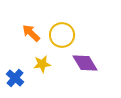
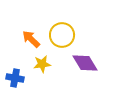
orange arrow: moved 6 px down
blue cross: rotated 30 degrees counterclockwise
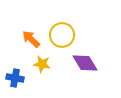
yellow star: rotated 18 degrees clockwise
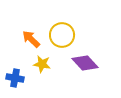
purple diamond: rotated 12 degrees counterclockwise
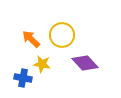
blue cross: moved 8 px right
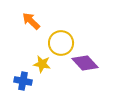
yellow circle: moved 1 px left, 8 px down
orange arrow: moved 18 px up
blue cross: moved 3 px down
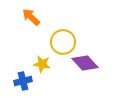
orange arrow: moved 4 px up
yellow circle: moved 2 px right, 1 px up
blue cross: rotated 24 degrees counterclockwise
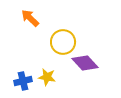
orange arrow: moved 1 px left, 1 px down
yellow star: moved 5 px right, 13 px down
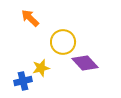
yellow star: moved 6 px left, 9 px up; rotated 24 degrees counterclockwise
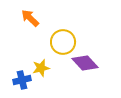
blue cross: moved 1 px left, 1 px up
